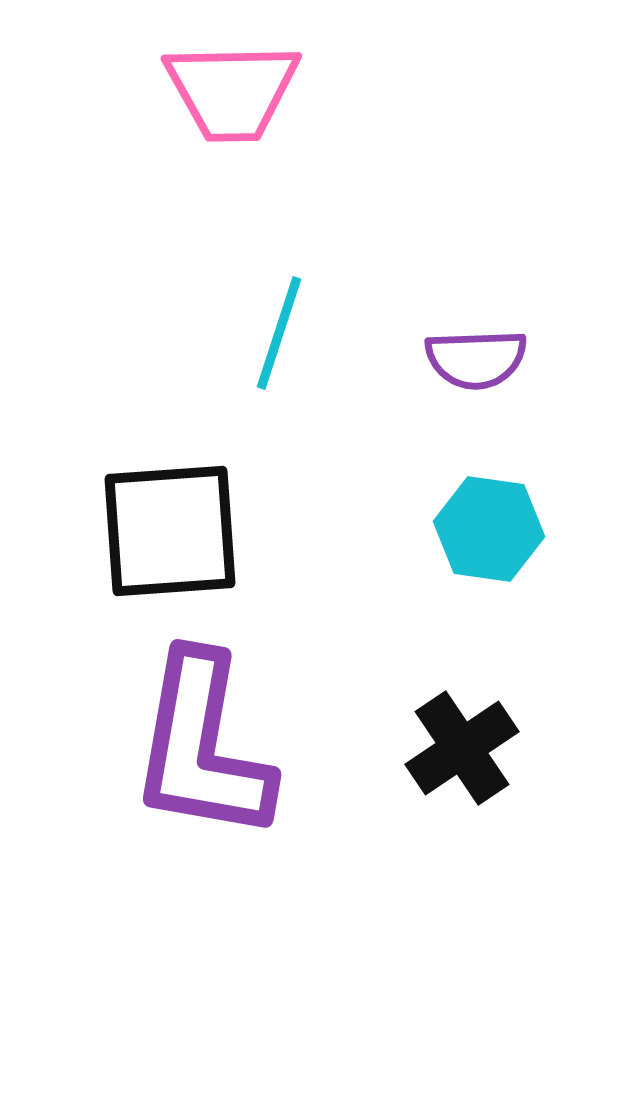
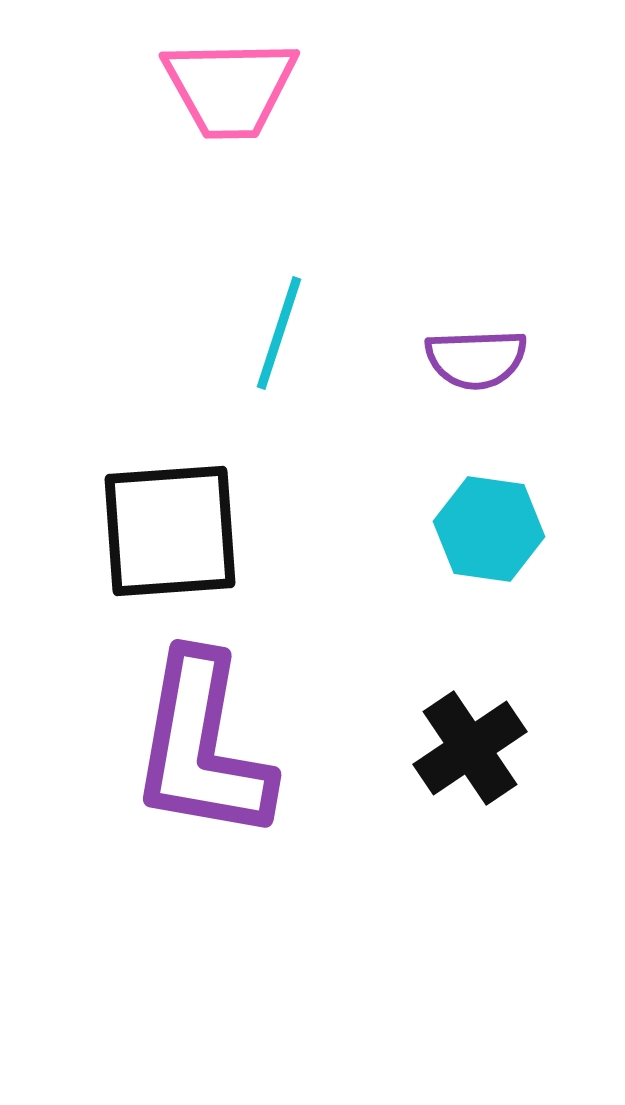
pink trapezoid: moved 2 px left, 3 px up
black cross: moved 8 px right
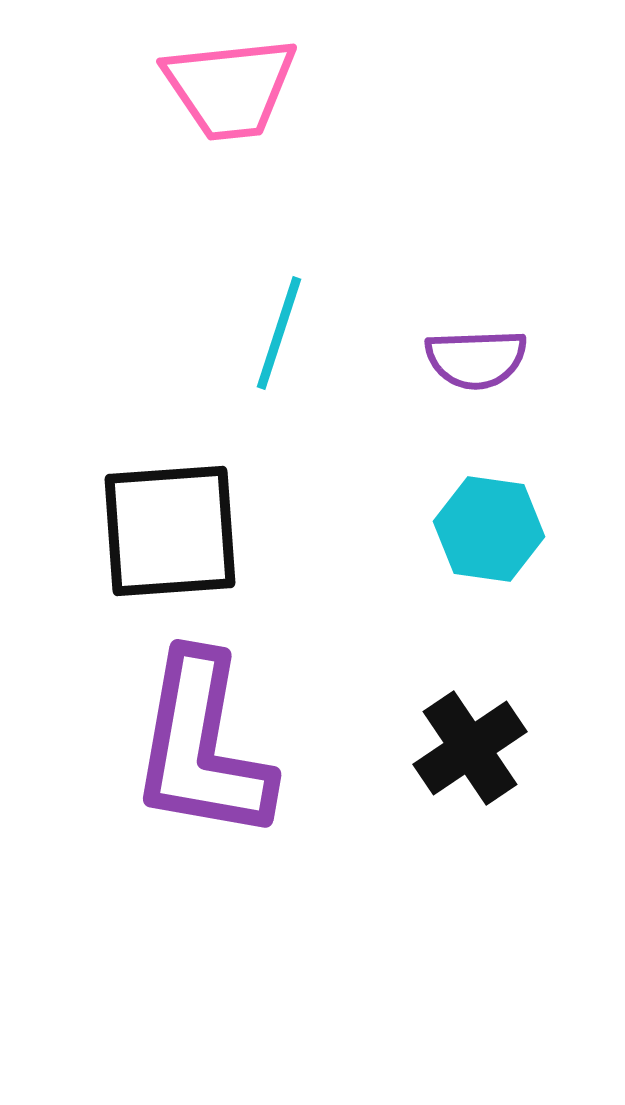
pink trapezoid: rotated 5 degrees counterclockwise
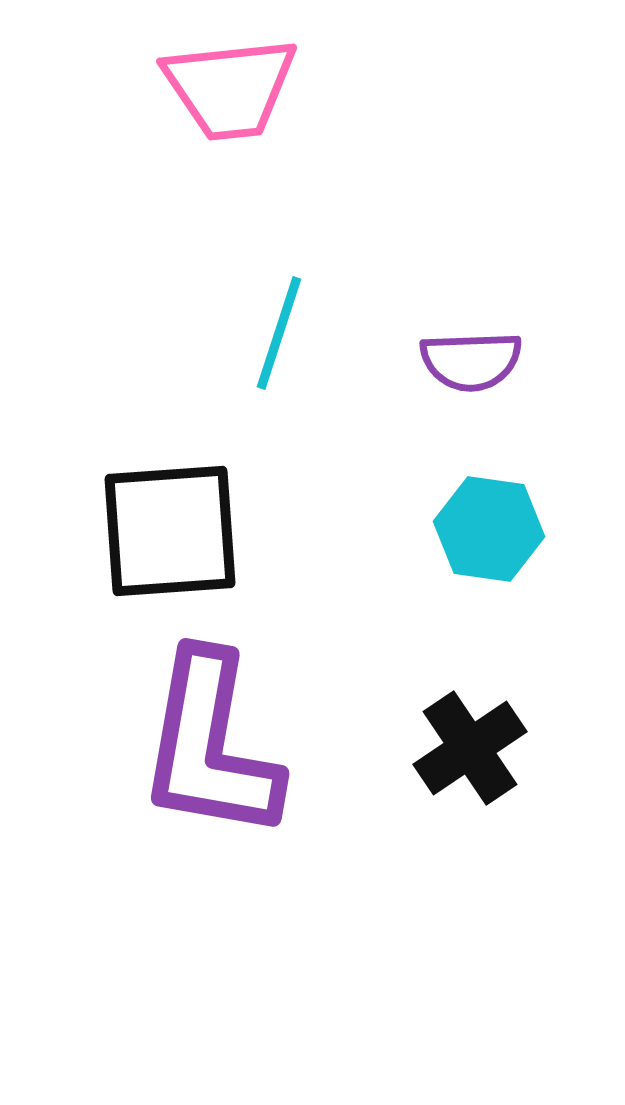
purple semicircle: moved 5 px left, 2 px down
purple L-shape: moved 8 px right, 1 px up
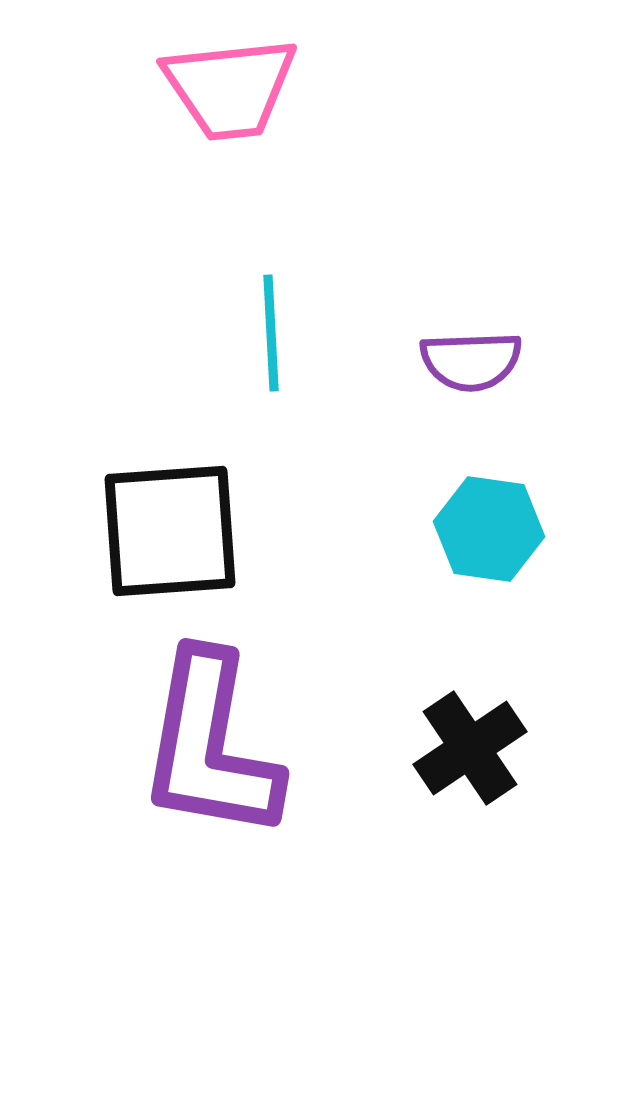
cyan line: moved 8 px left; rotated 21 degrees counterclockwise
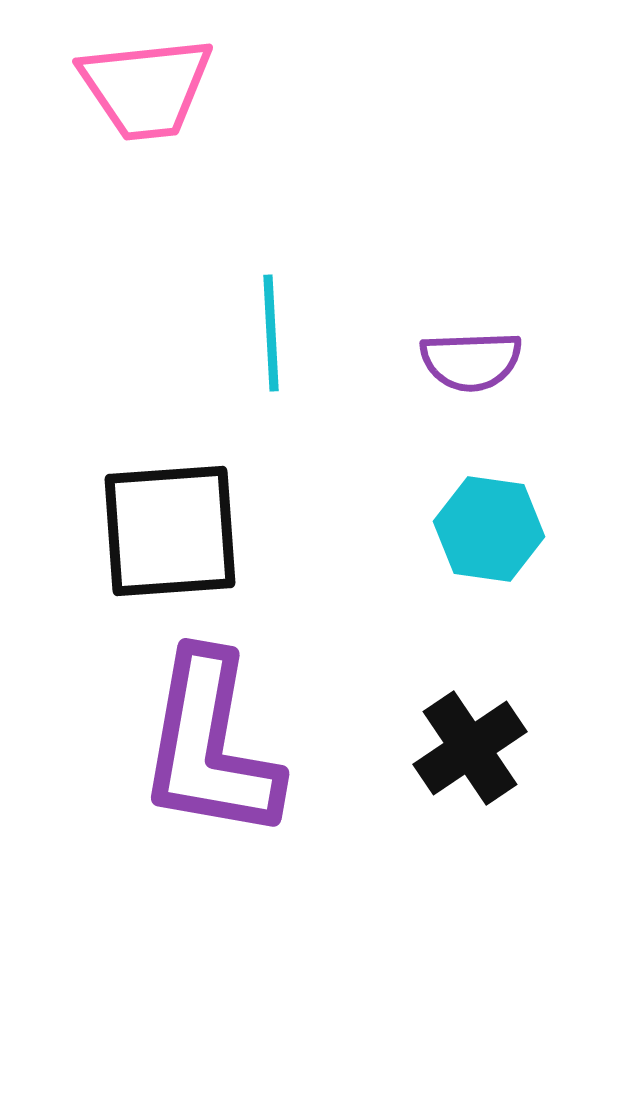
pink trapezoid: moved 84 px left
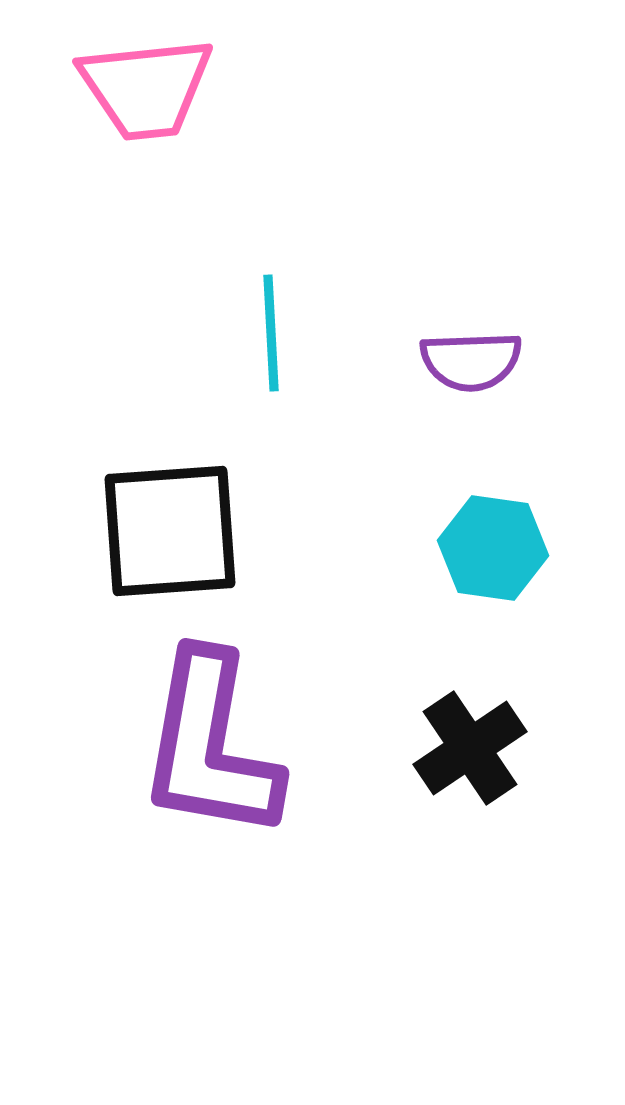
cyan hexagon: moved 4 px right, 19 px down
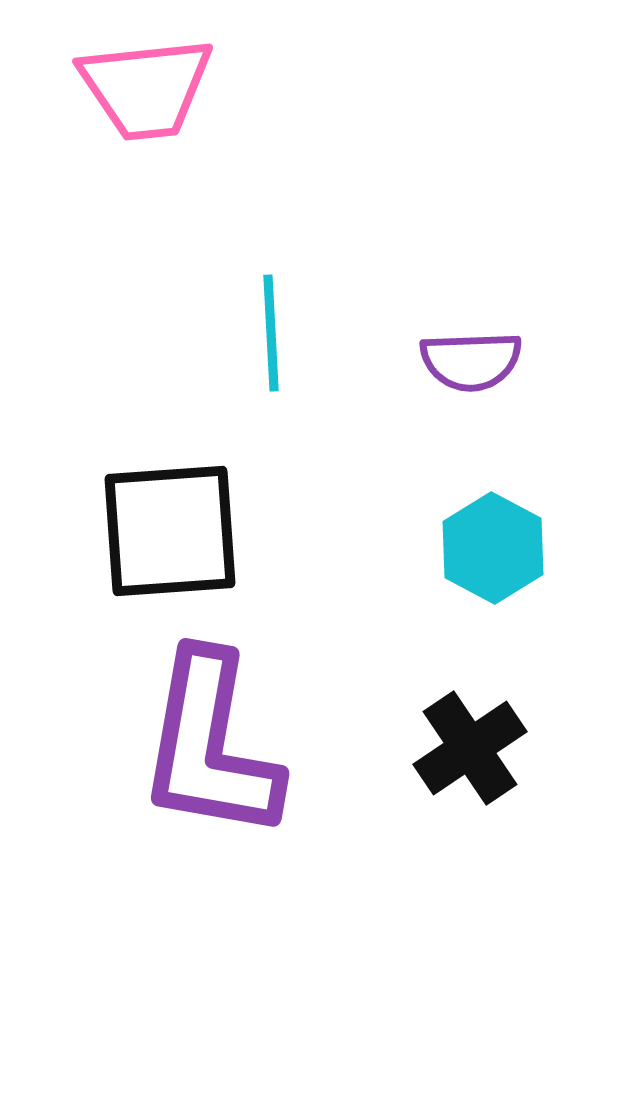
cyan hexagon: rotated 20 degrees clockwise
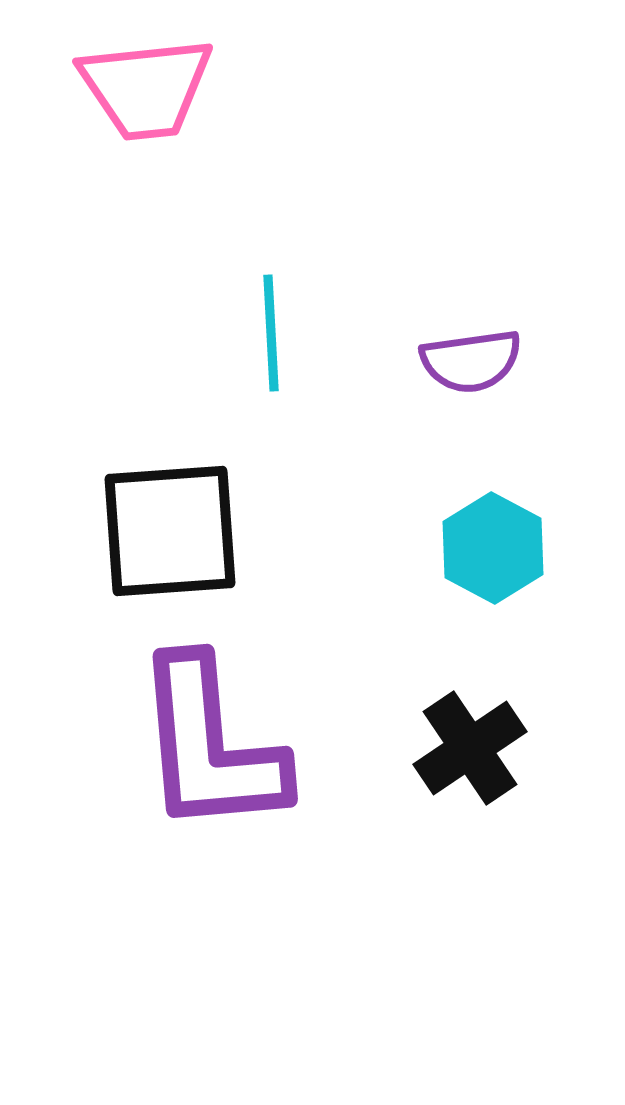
purple semicircle: rotated 6 degrees counterclockwise
purple L-shape: rotated 15 degrees counterclockwise
